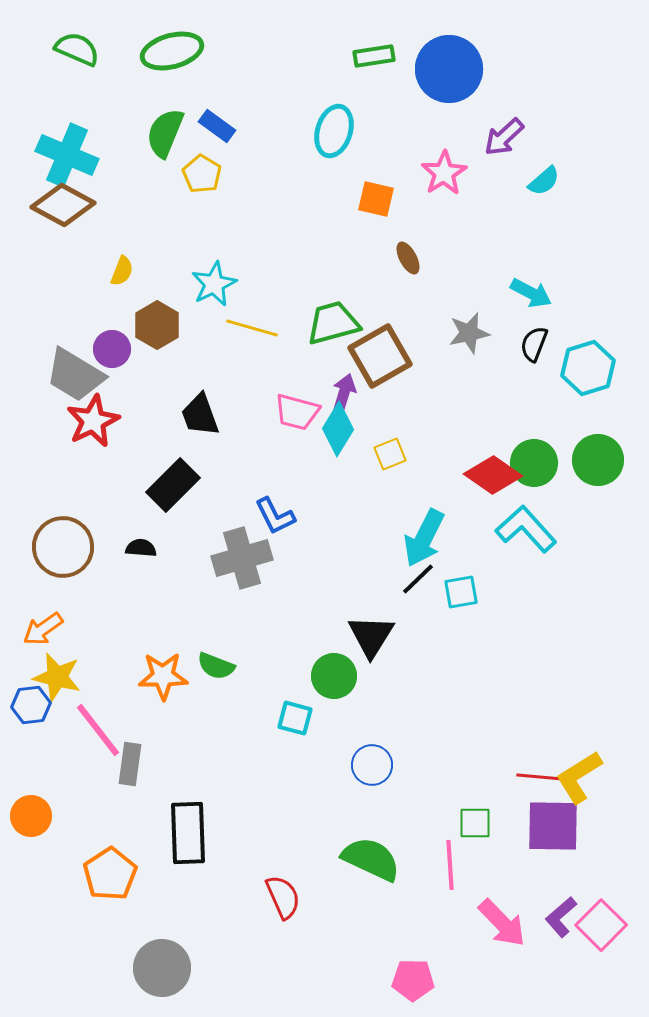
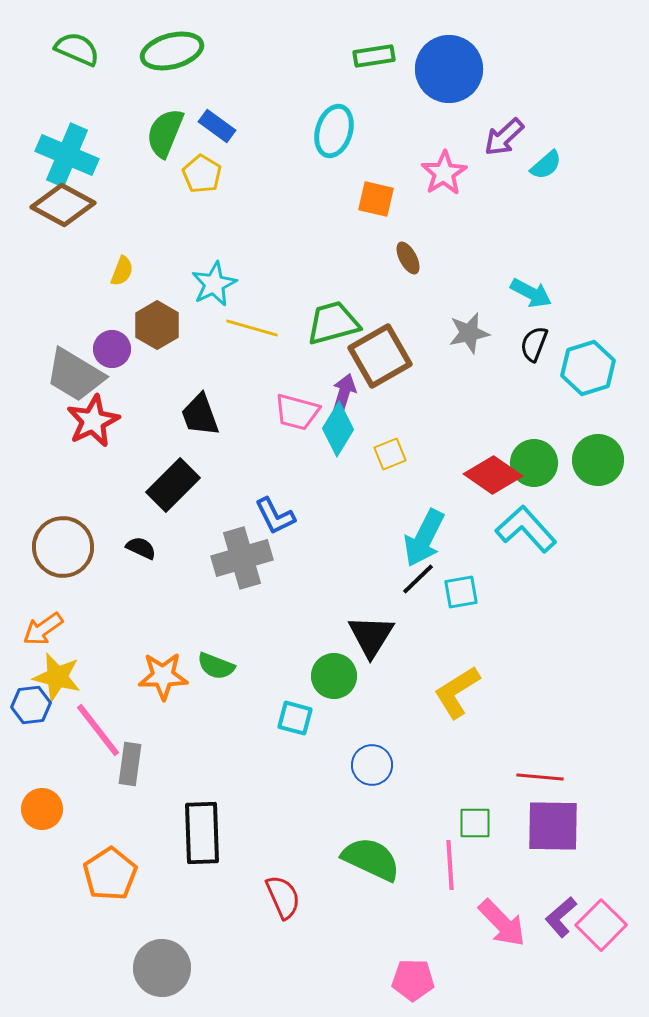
cyan semicircle at (544, 181): moved 2 px right, 16 px up
black semicircle at (141, 548): rotated 20 degrees clockwise
yellow L-shape at (579, 777): moved 122 px left, 85 px up
orange circle at (31, 816): moved 11 px right, 7 px up
black rectangle at (188, 833): moved 14 px right
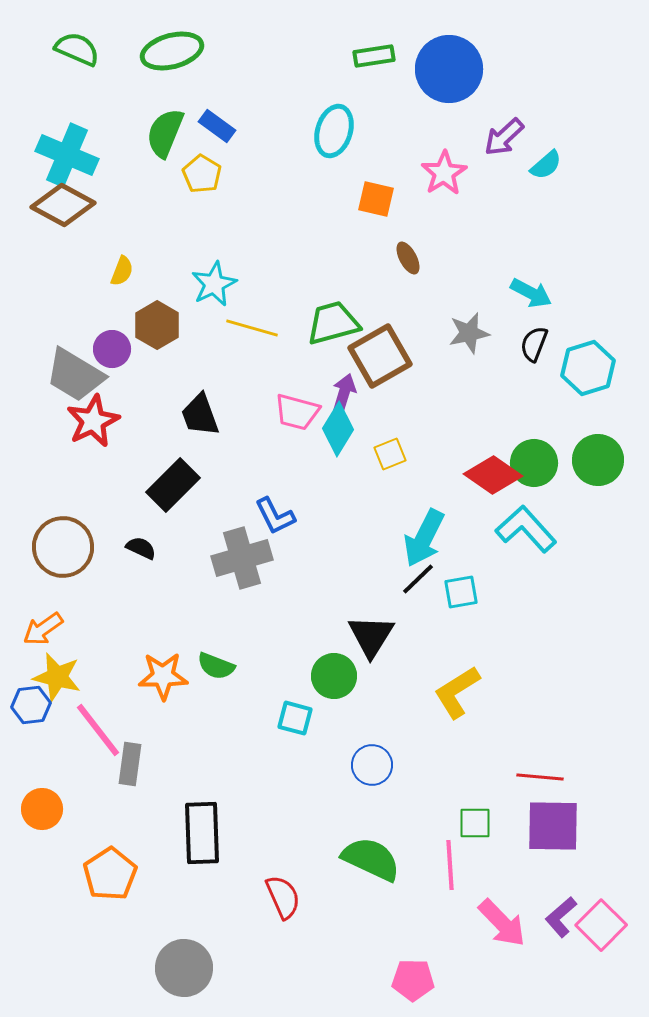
gray circle at (162, 968): moved 22 px right
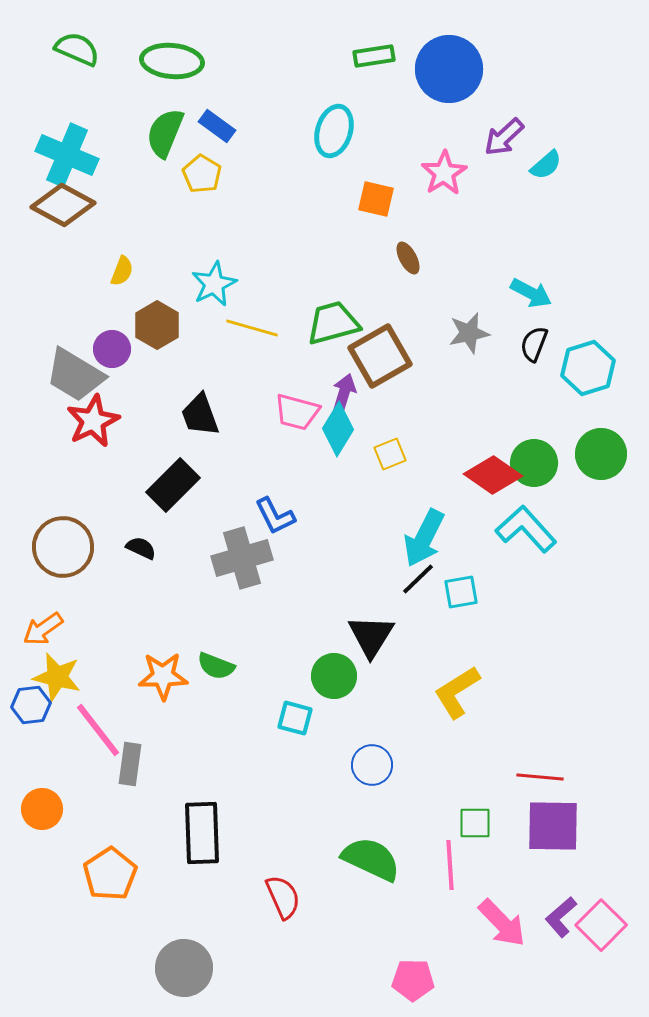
green ellipse at (172, 51): moved 10 px down; rotated 20 degrees clockwise
green circle at (598, 460): moved 3 px right, 6 px up
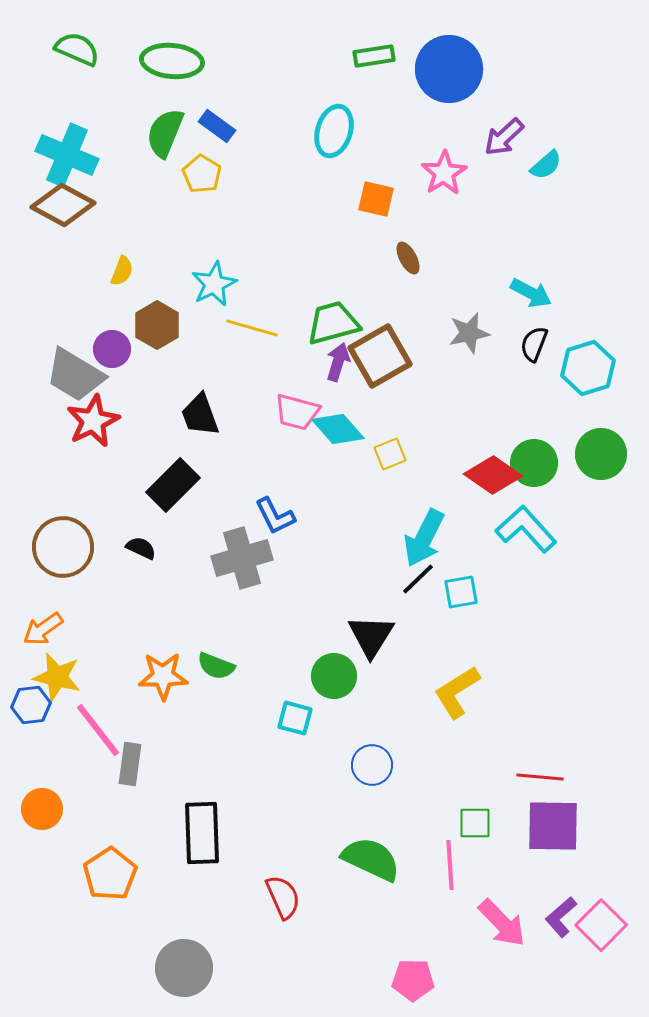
purple arrow at (344, 393): moved 6 px left, 31 px up
cyan diamond at (338, 429): rotated 72 degrees counterclockwise
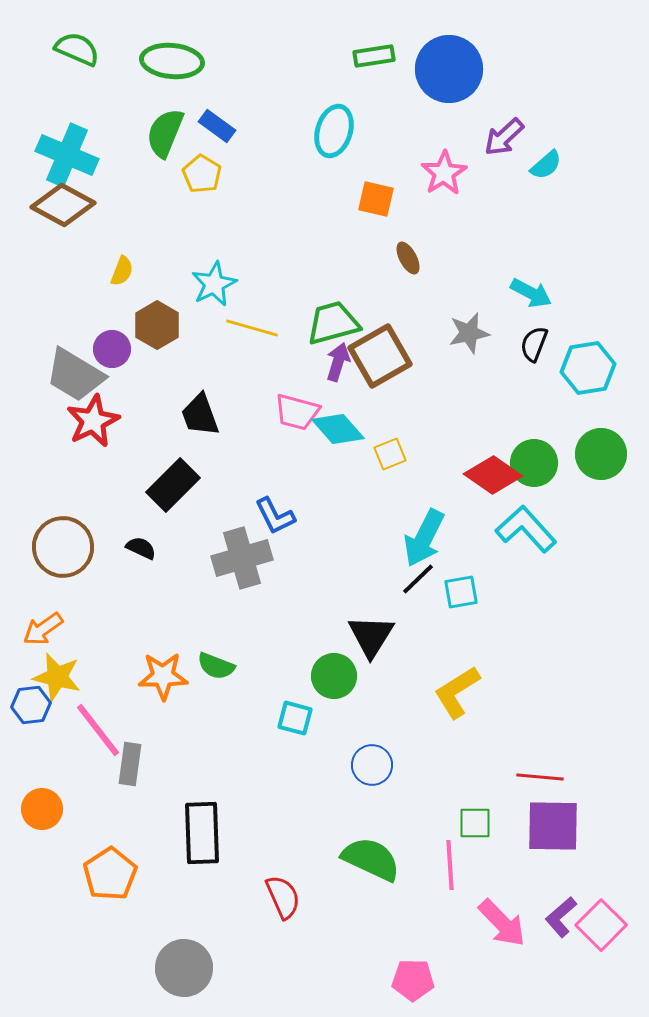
cyan hexagon at (588, 368): rotated 8 degrees clockwise
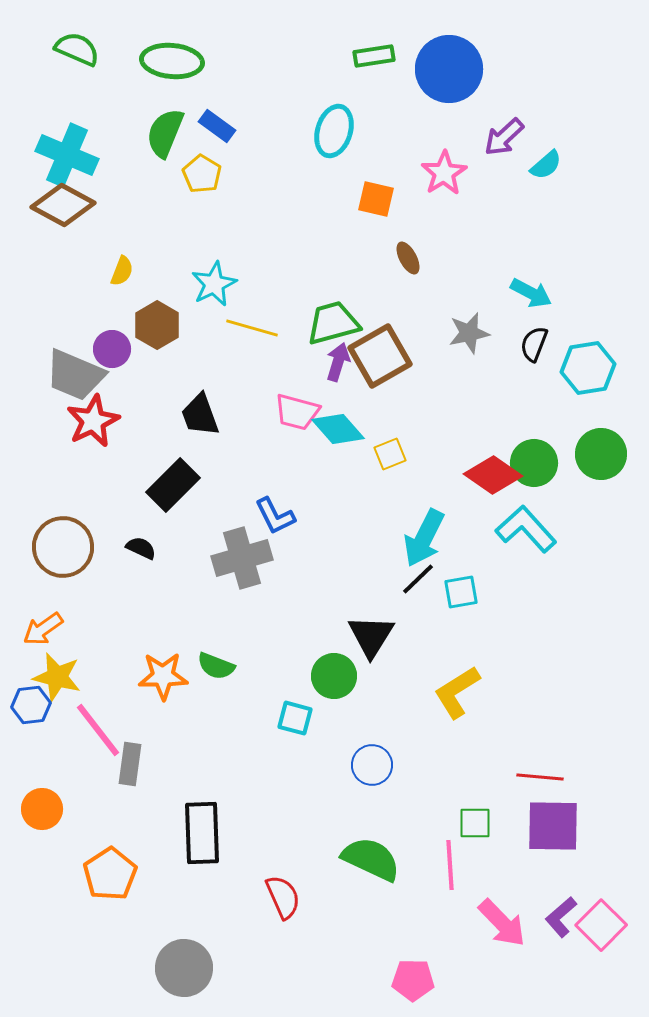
gray trapezoid at (75, 375): rotated 8 degrees counterclockwise
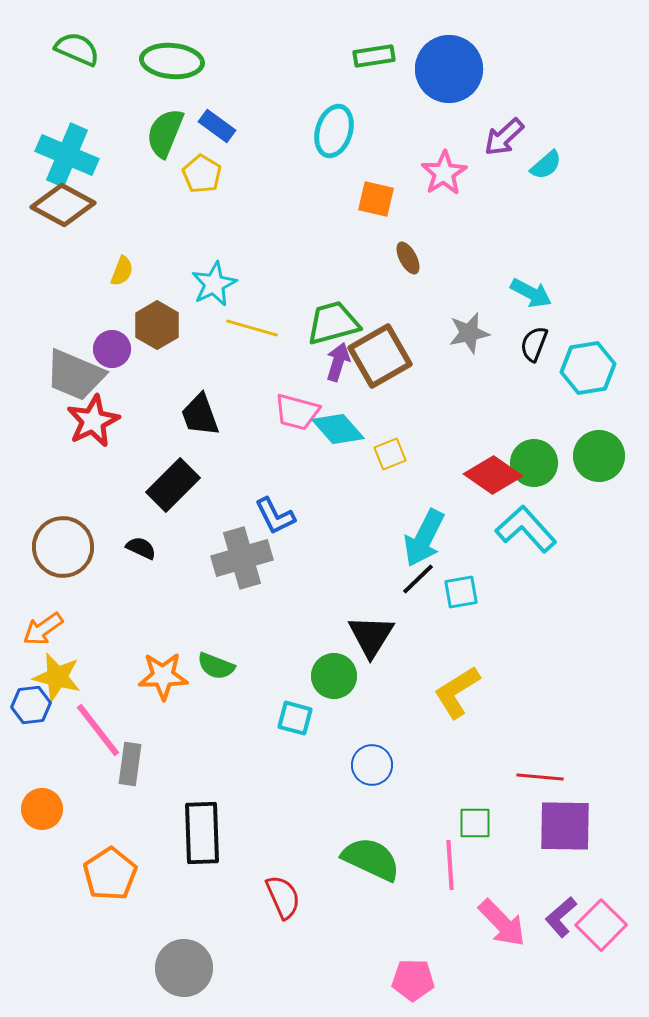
green circle at (601, 454): moved 2 px left, 2 px down
purple square at (553, 826): moved 12 px right
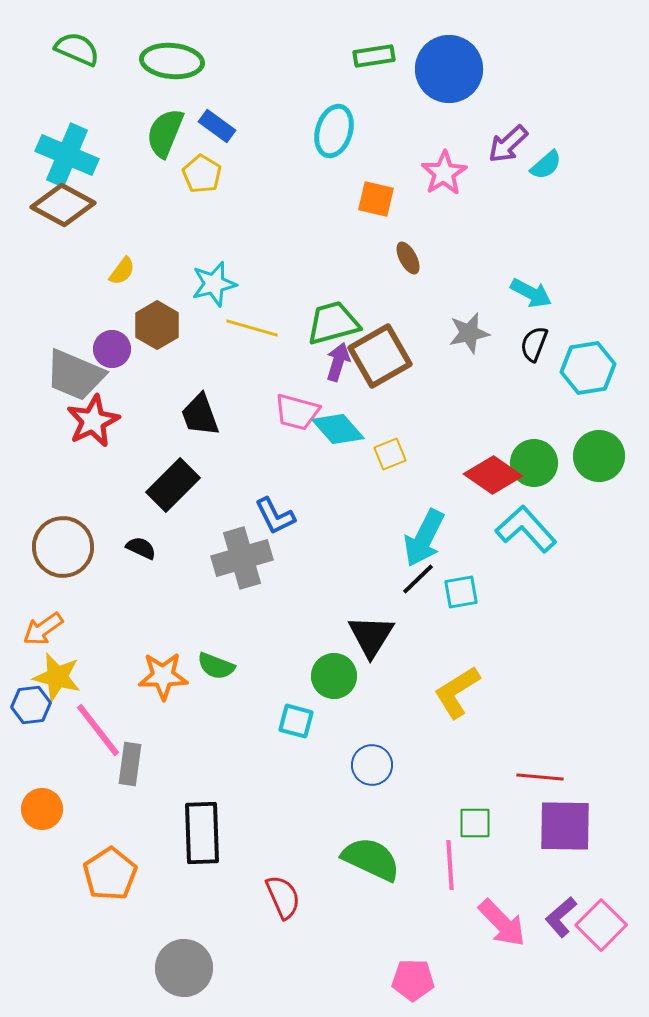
purple arrow at (504, 137): moved 4 px right, 7 px down
yellow semicircle at (122, 271): rotated 16 degrees clockwise
cyan star at (214, 284): rotated 12 degrees clockwise
cyan square at (295, 718): moved 1 px right, 3 px down
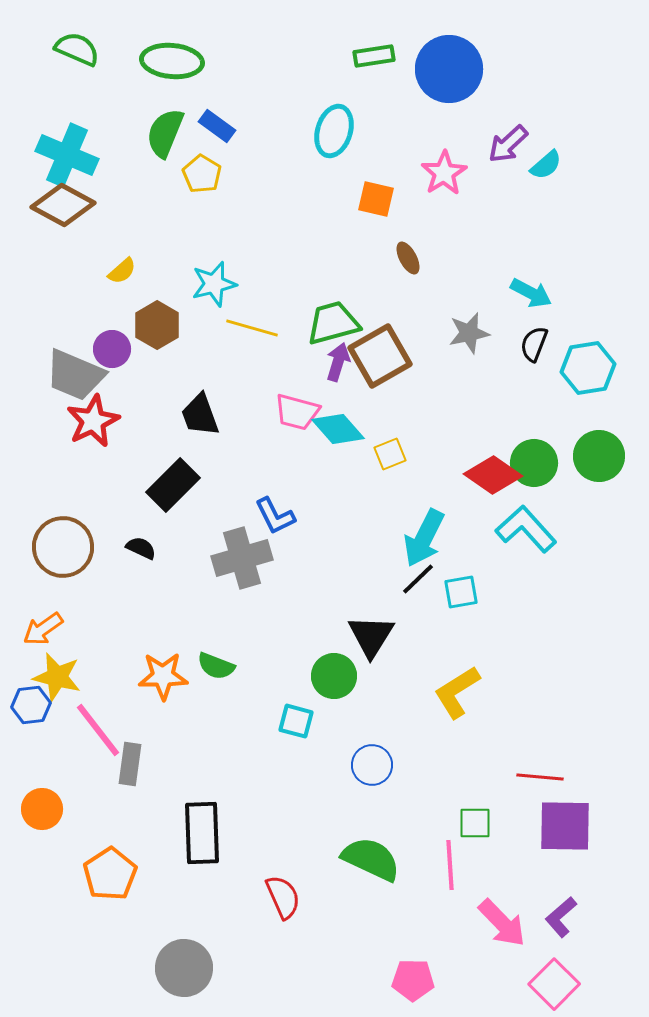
yellow semicircle at (122, 271): rotated 12 degrees clockwise
pink square at (601, 925): moved 47 px left, 59 px down
